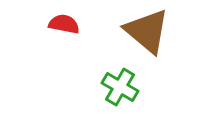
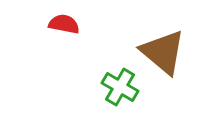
brown triangle: moved 16 px right, 21 px down
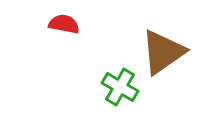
brown triangle: rotated 45 degrees clockwise
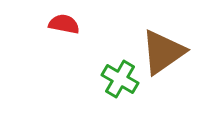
green cross: moved 8 px up
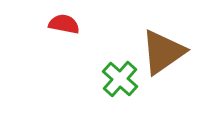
green cross: rotated 12 degrees clockwise
